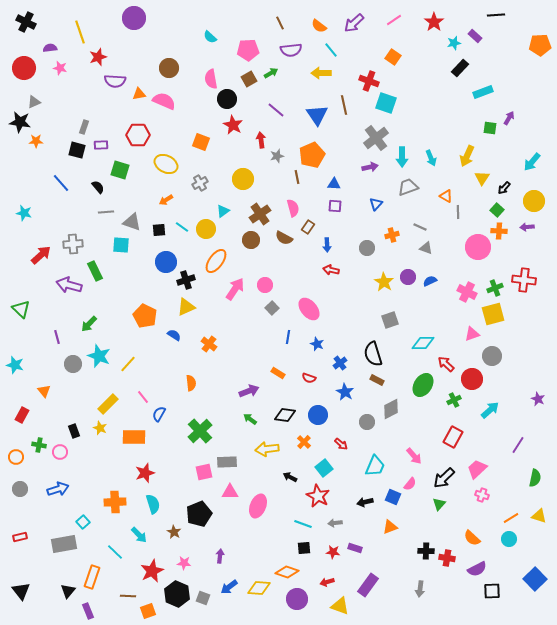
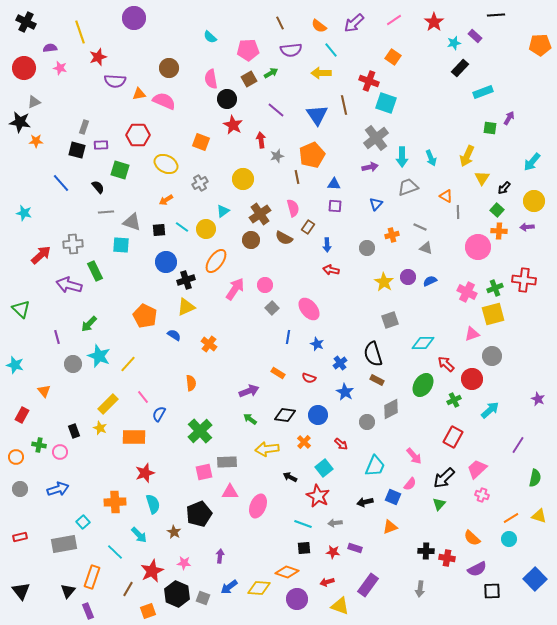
brown line at (128, 596): moved 7 px up; rotated 63 degrees counterclockwise
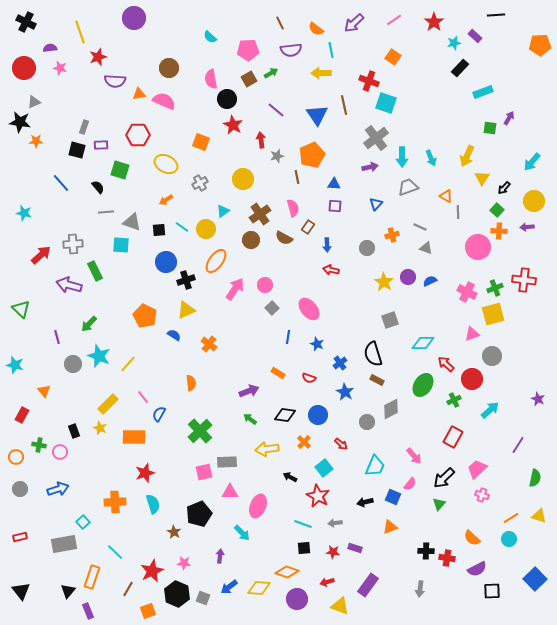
orange semicircle at (319, 26): moved 3 px left, 3 px down
cyan line at (331, 50): rotated 28 degrees clockwise
yellow triangle at (186, 307): moved 3 px down
cyan arrow at (139, 535): moved 103 px right, 2 px up
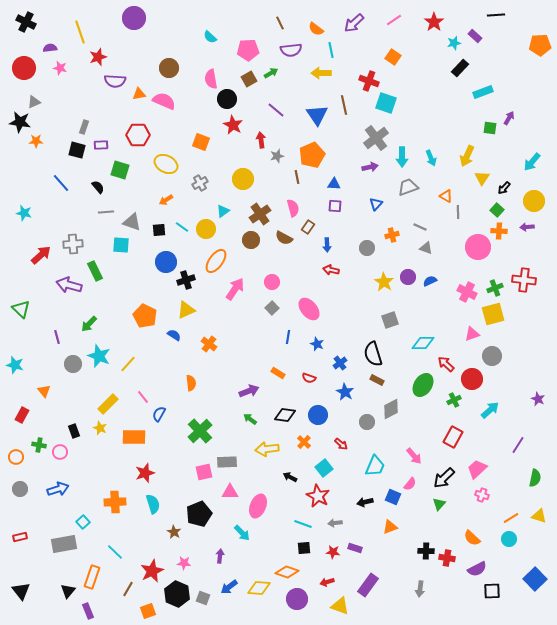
pink circle at (265, 285): moved 7 px right, 3 px up
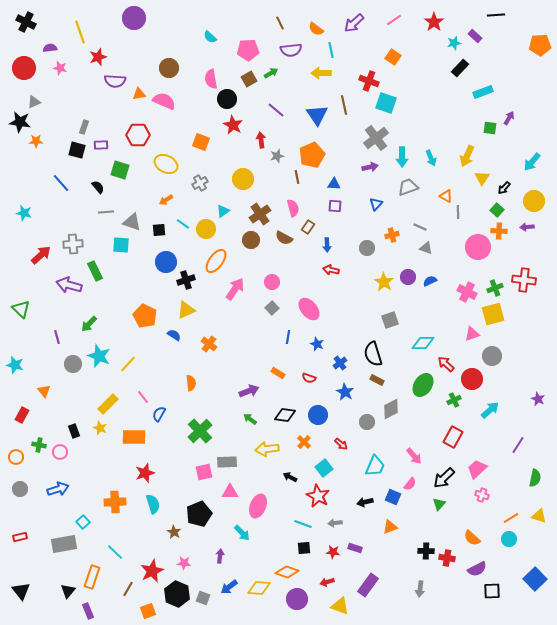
cyan line at (182, 227): moved 1 px right, 3 px up
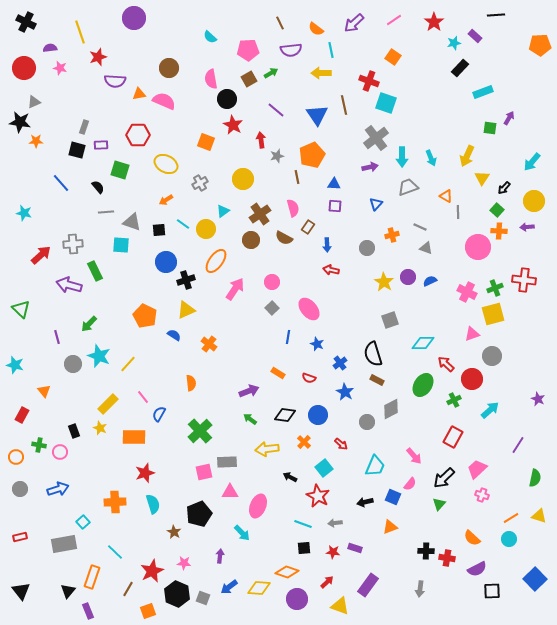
orange square at (201, 142): moved 5 px right
red arrow at (327, 582): rotated 152 degrees clockwise
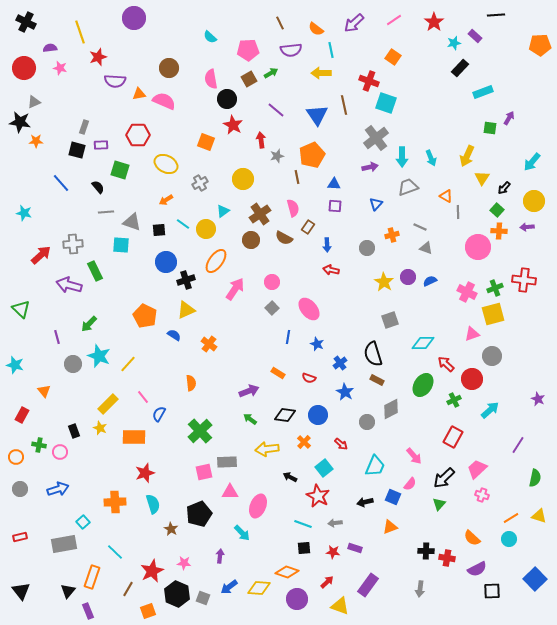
brown star at (174, 532): moved 3 px left, 3 px up
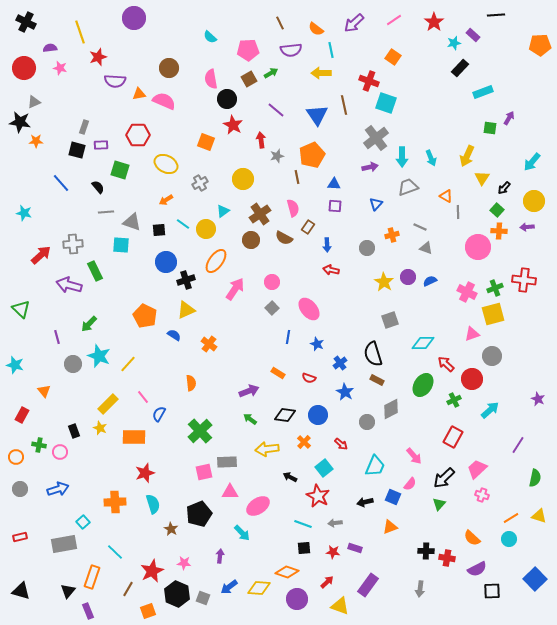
purple rectangle at (475, 36): moved 2 px left, 1 px up
pink ellipse at (258, 506): rotated 35 degrees clockwise
black triangle at (21, 591): rotated 36 degrees counterclockwise
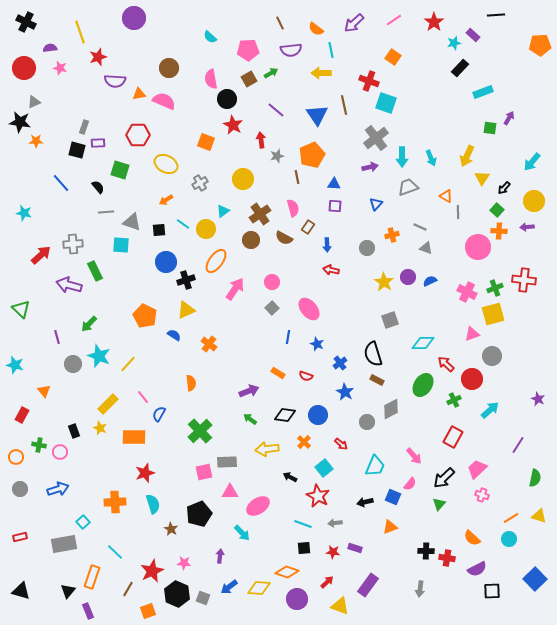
purple rectangle at (101, 145): moved 3 px left, 2 px up
red semicircle at (309, 378): moved 3 px left, 2 px up
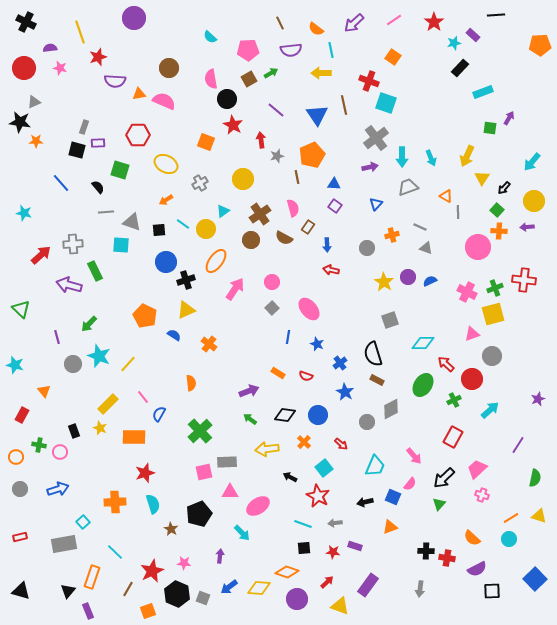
purple square at (335, 206): rotated 32 degrees clockwise
purple star at (538, 399): rotated 24 degrees clockwise
purple rectangle at (355, 548): moved 2 px up
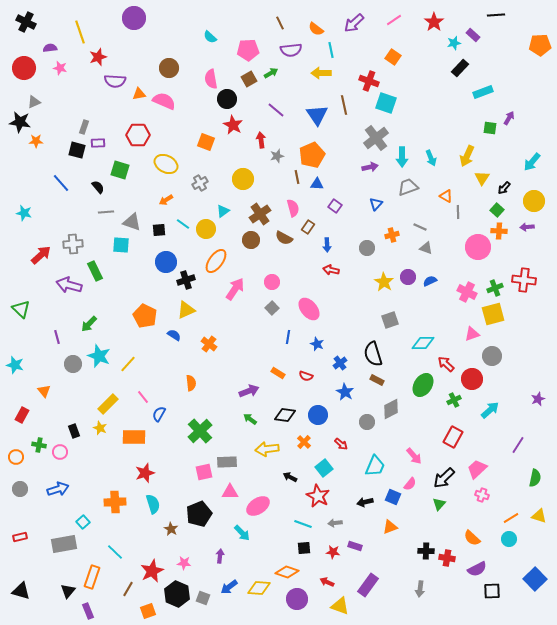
blue triangle at (334, 184): moved 17 px left
red arrow at (327, 582): rotated 112 degrees counterclockwise
